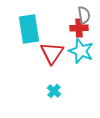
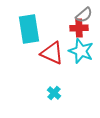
gray semicircle: rotated 60 degrees clockwise
red triangle: rotated 40 degrees counterclockwise
cyan cross: moved 2 px down
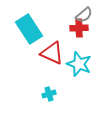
cyan rectangle: rotated 24 degrees counterclockwise
cyan star: moved 2 px left, 13 px down
cyan cross: moved 5 px left, 1 px down; rotated 32 degrees clockwise
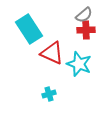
red cross: moved 7 px right, 2 px down
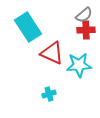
cyan rectangle: moved 1 px left, 2 px up
cyan star: moved 1 px down; rotated 25 degrees counterclockwise
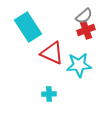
gray semicircle: moved 1 px down
red cross: rotated 18 degrees counterclockwise
cyan cross: rotated 16 degrees clockwise
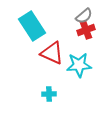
cyan rectangle: moved 4 px right, 1 px up
